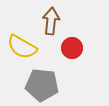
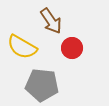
brown arrow: rotated 140 degrees clockwise
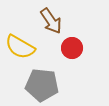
yellow semicircle: moved 2 px left
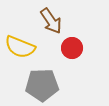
yellow semicircle: rotated 8 degrees counterclockwise
gray pentagon: rotated 8 degrees counterclockwise
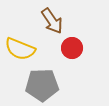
brown arrow: moved 1 px right
yellow semicircle: moved 2 px down
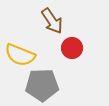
yellow semicircle: moved 6 px down
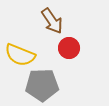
red circle: moved 3 px left
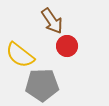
red circle: moved 2 px left, 2 px up
yellow semicircle: rotated 16 degrees clockwise
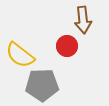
brown arrow: moved 31 px right, 1 px up; rotated 28 degrees clockwise
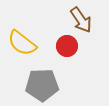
brown arrow: moved 2 px left; rotated 28 degrees counterclockwise
yellow semicircle: moved 2 px right, 12 px up
